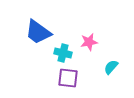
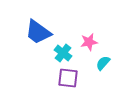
cyan cross: rotated 24 degrees clockwise
cyan semicircle: moved 8 px left, 4 px up
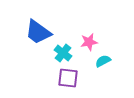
cyan semicircle: moved 2 px up; rotated 21 degrees clockwise
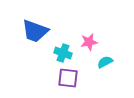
blue trapezoid: moved 3 px left, 1 px up; rotated 16 degrees counterclockwise
cyan cross: rotated 18 degrees counterclockwise
cyan semicircle: moved 2 px right, 1 px down
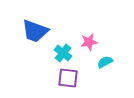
cyan cross: rotated 18 degrees clockwise
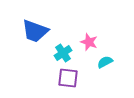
pink star: rotated 30 degrees clockwise
cyan cross: rotated 18 degrees clockwise
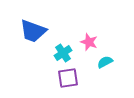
blue trapezoid: moved 2 px left
purple square: rotated 15 degrees counterclockwise
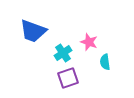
cyan semicircle: rotated 70 degrees counterclockwise
purple square: rotated 10 degrees counterclockwise
